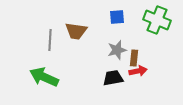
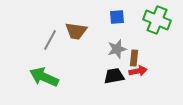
gray line: rotated 25 degrees clockwise
gray star: moved 1 px up
black trapezoid: moved 1 px right, 2 px up
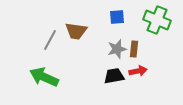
brown rectangle: moved 9 px up
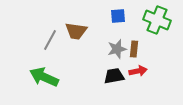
blue square: moved 1 px right, 1 px up
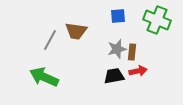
brown rectangle: moved 2 px left, 3 px down
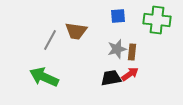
green cross: rotated 16 degrees counterclockwise
red arrow: moved 8 px left, 3 px down; rotated 24 degrees counterclockwise
black trapezoid: moved 3 px left, 2 px down
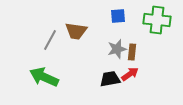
black trapezoid: moved 1 px left, 1 px down
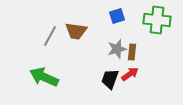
blue square: moved 1 px left; rotated 14 degrees counterclockwise
gray line: moved 4 px up
black trapezoid: rotated 60 degrees counterclockwise
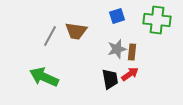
black trapezoid: rotated 150 degrees clockwise
